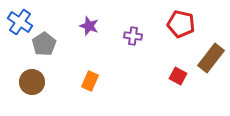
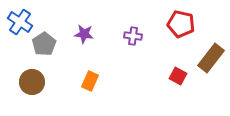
purple star: moved 5 px left, 8 px down; rotated 12 degrees counterclockwise
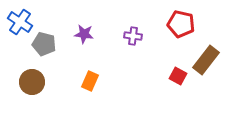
gray pentagon: rotated 25 degrees counterclockwise
brown rectangle: moved 5 px left, 2 px down
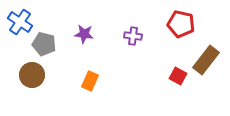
brown circle: moved 7 px up
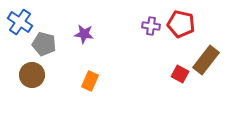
purple cross: moved 18 px right, 10 px up
red square: moved 2 px right, 2 px up
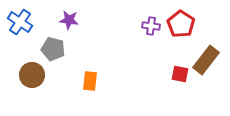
red pentagon: rotated 20 degrees clockwise
purple star: moved 15 px left, 14 px up
gray pentagon: moved 9 px right, 5 px down
red square: rotated 18 degrees counterclockwise
orange rectangle: rotated 18 degrees counterclockwise
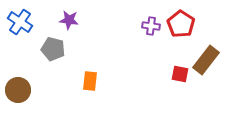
brown circle: moved 14 px left, 15 px down
